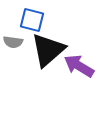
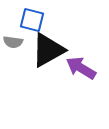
black triangle: rotated 12 degrees clockwise
purple arrow: moved 2 px right, 2 px down
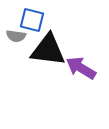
gray semicircle: moved 3 px right, 6 px up
black triangle: rotated 36 degrees clockwise
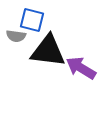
black triangle: moved 1 px down
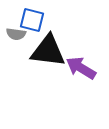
gray semicircle: moved 2 px up
